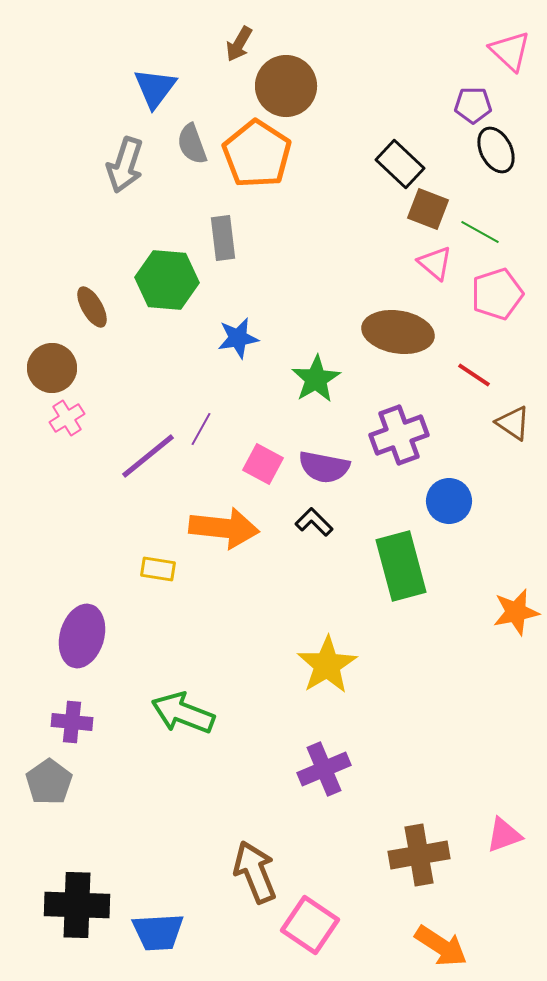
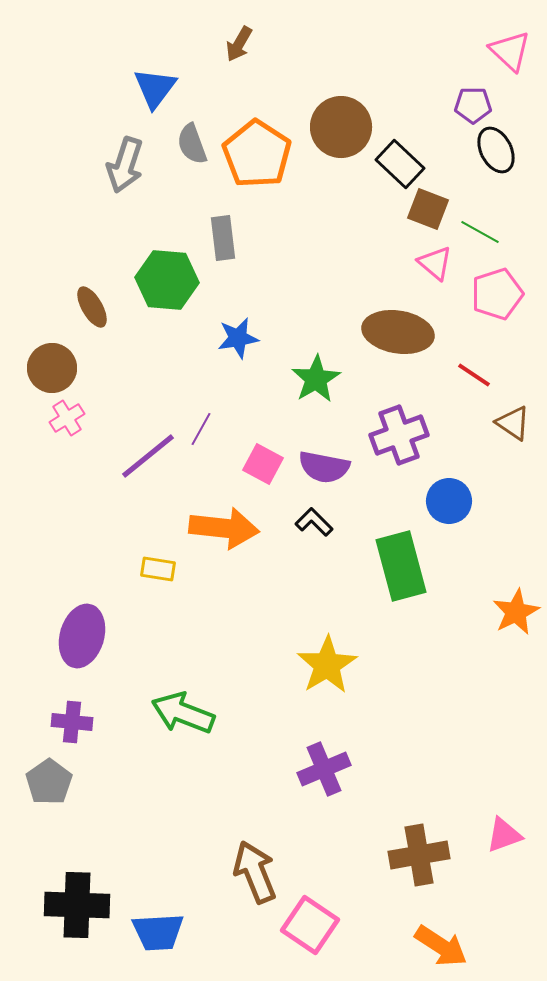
brown circle at (286, 86): moved 55 px right, 41 px down
orange star at (516, 612): rotated 15 degrees counterclockwise
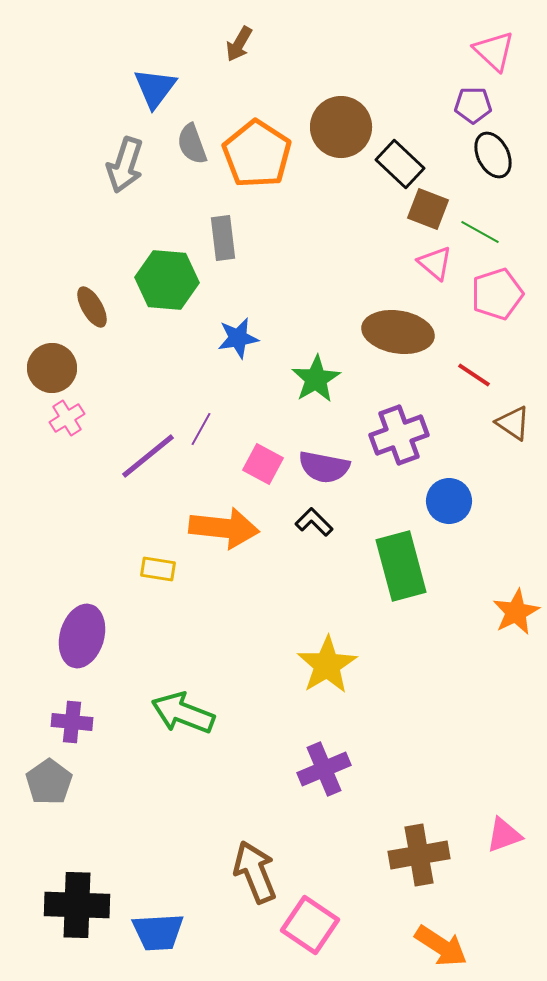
pink triangle at (510, 51): moved 16 px left
black ellipse at (496, 150): moved 3 px left, 5 px down
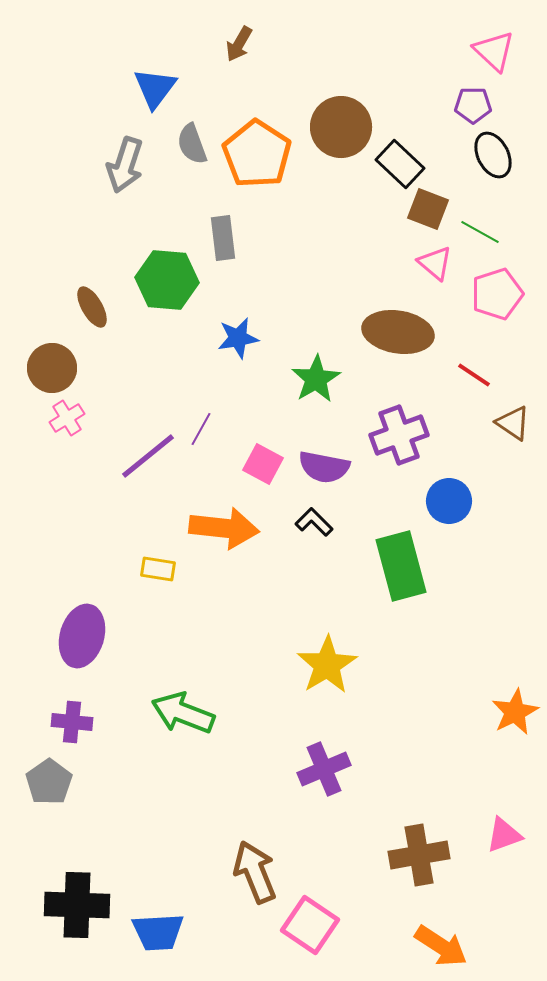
orange star at (516, 612): moved 1 px left, 100 px down
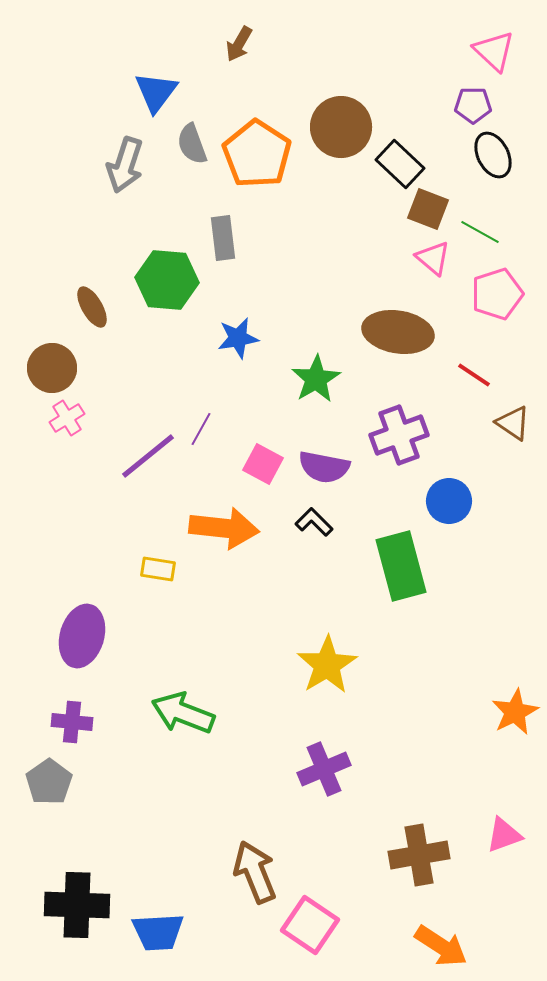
blue triangle at (155, 88): moved 1 px right, 4 px down
pink triangle at (435, 263): moved 2 px left, 5 px up
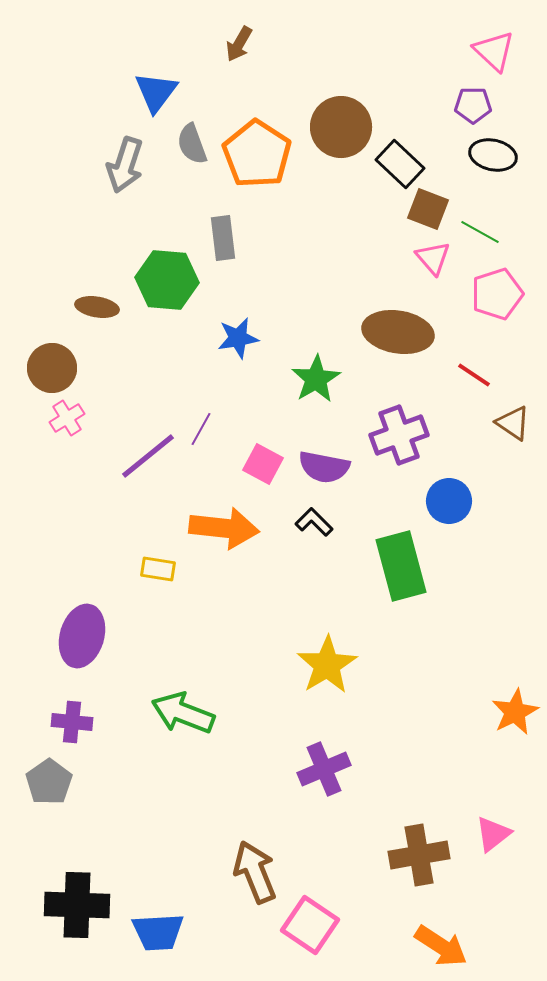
black ellipse at (493, 155): rotated 51 degrees counterclockwise
pink triangle at (433, 258): rotated 9 degrees clockwise
brown ellipse at (92, 307): moved 5 px right; rotated 51 degrees counterclockwise
pink triangle at (504, 835): moved 11 px left, 1 px up; rotated 18 degrees counterclockwise
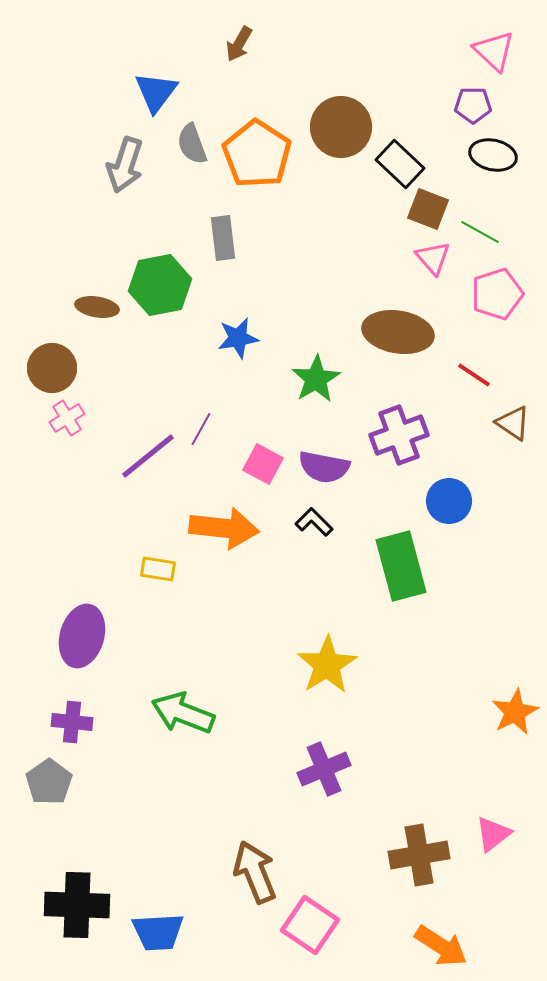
green hexagon at (167, 280): moved 7 px left, 5 px down; rotated 16 degrees counterclockwise
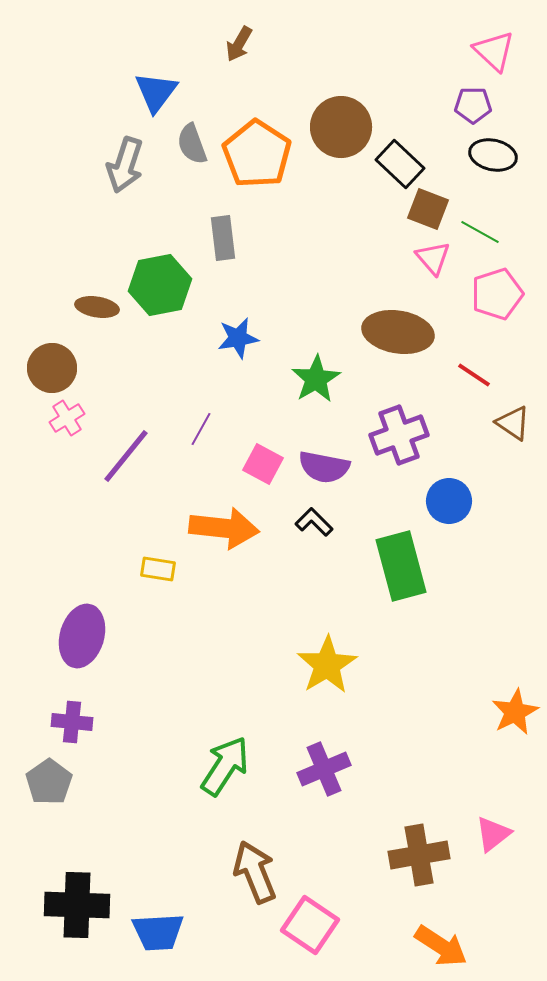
purple line at (148, 456): moved 22 px left; rotated 12 degrees counterclockwise
green arrow at (183, 713): moved 42 px right, 53 px down; rotated 102 degrees clockwise
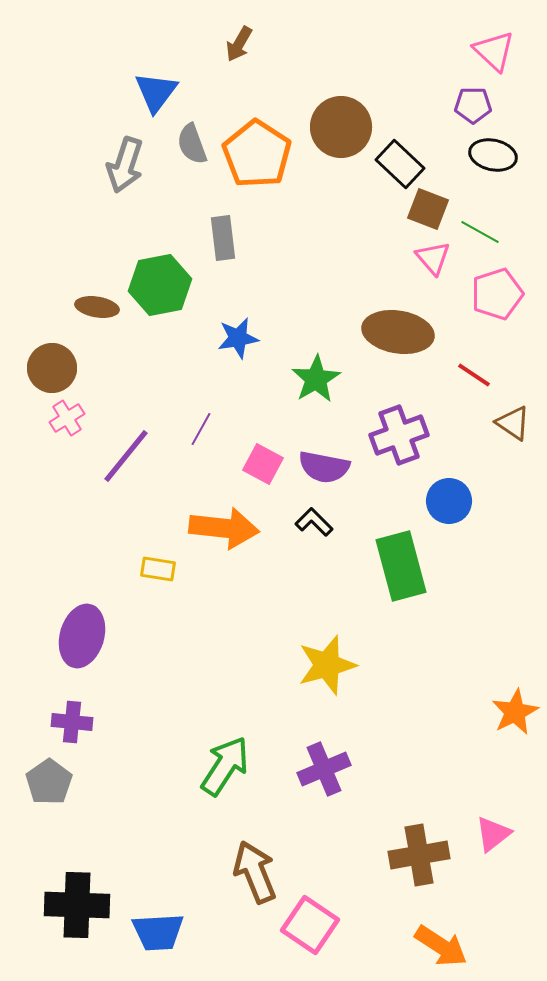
yellow star at (327, 665): rotated 16 degrees clockwise
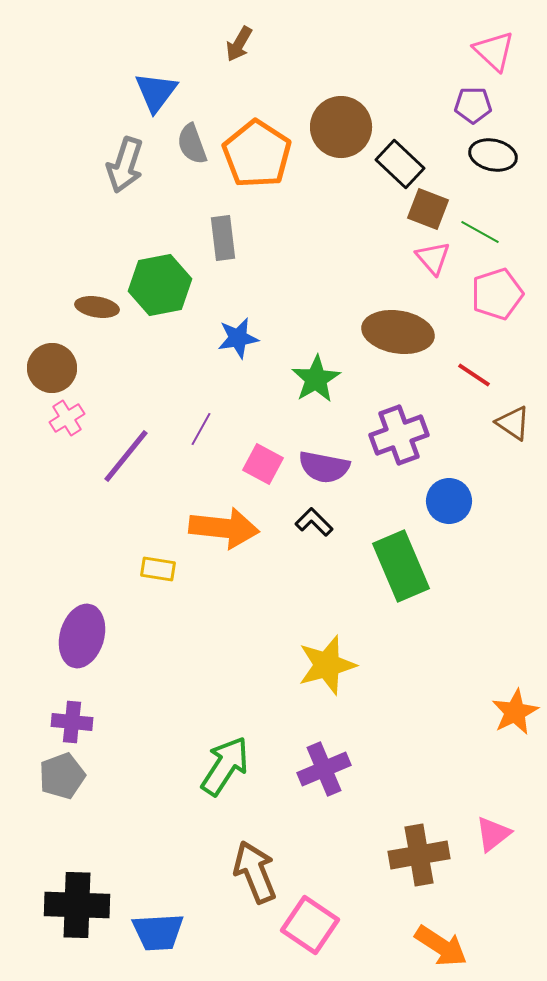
green rectangle at (401, 566): rotated 8 degrees counterclockwise
gray pentagon at (49, 782): moved 13 px right, 6 px up; rotated 15 degrees clockwise
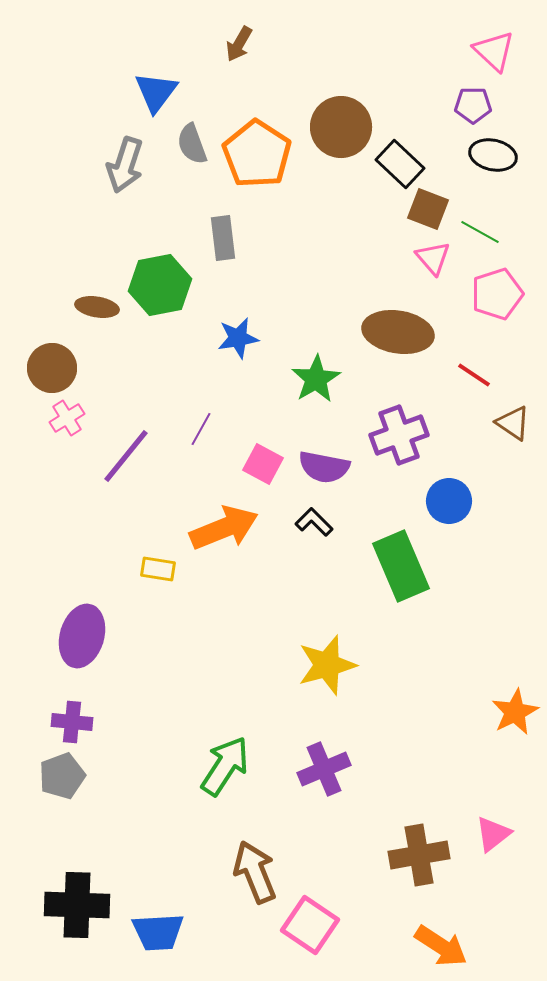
orange arrow at (224, 528): rotated 28 degrees counterclockwise
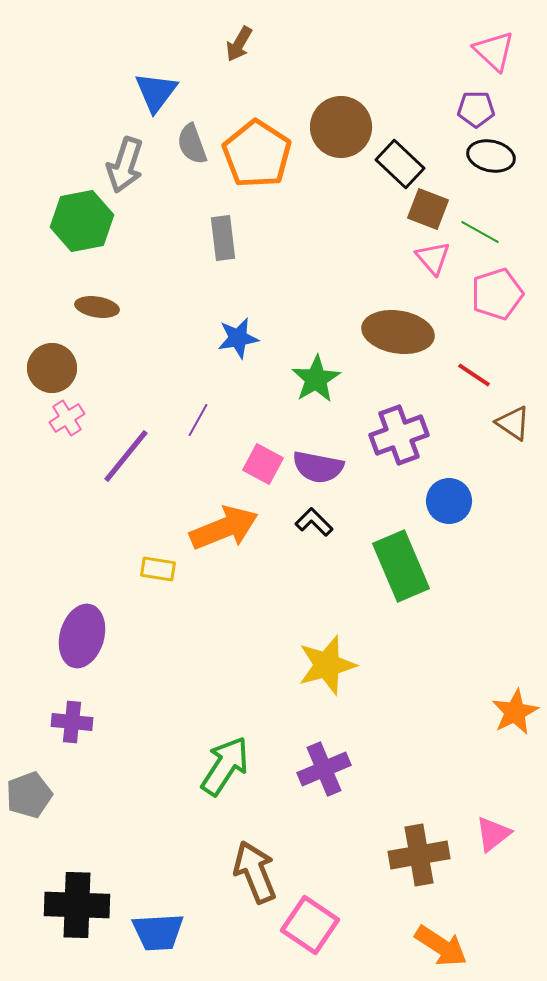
purple pentagon at (473, 105): moved 3 px right, 4 px down
black ellipse at (493, 155): moved 2 px left, 1 px down
green hexagon at (160, 285): moved 78 px left, 64 px up
purple line at (201, 429): moved 3 px left, 9 px up
purple semicircle at (324, 467): moved 6 px left
gray pentagon at (62, 776): moved 33 px left, 19 px down
